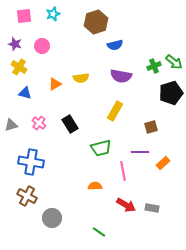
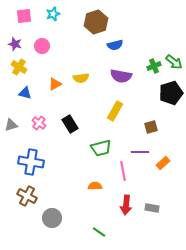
red arrow: rotated 66 degrees clockwise
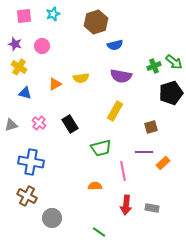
purple line: moved 4 px right
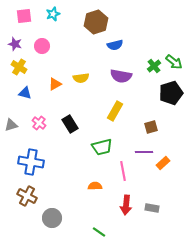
green cross: rotated 16 degrees counterclockwise
green trapezoid: moved 1 px right, 1 px up
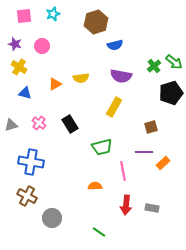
yellow rectangle: moved 1 px left, 4 px up
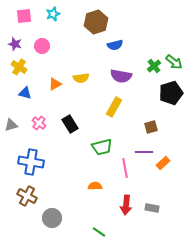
pink line: moved 2 px right, 3 px up
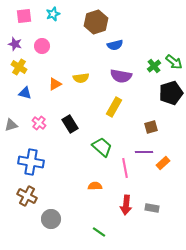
green trapezoid: rotated 125 degrees counterclockwise
gray circle: moved 1 px left, 1 px down
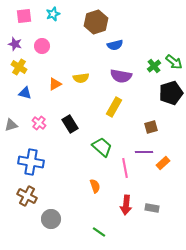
orange semicircle: rotated 72 degrees clockwise
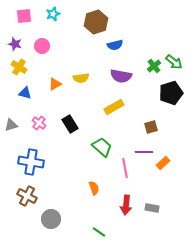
yellow rectangle: rotated 30 degrees clockwise
orange semicircle: moved 1 px left, 2 px down
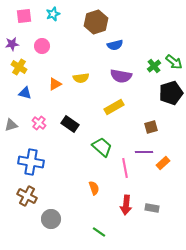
purple star: moved 3 px left; rotated 24 degrees counterclockwise
black rectangle: rotated 24 degrees counterclockwise
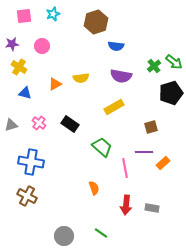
blue semicircle: moved 1 px right, 1 px down; rotated 21 degrees clockwise
gray circle: moved 13 px right, 17 px down
green line: moved 2 px right, 1 px down
